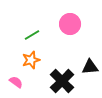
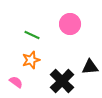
green line: rotated 56 degrees clockwise
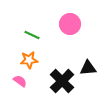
orange star: moved 2 px left; rotated 12 degrees clockwise
black triangle: moved 2 px left, 1 px down
pink semicircle: moved 4 px right, 1 px up
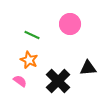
orange star: rotated 30 degrees clockwise
black cross: moved 4 px left
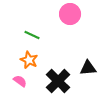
pink circle: moved 10 px up
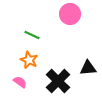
pink semicircle: moved 1 px down
